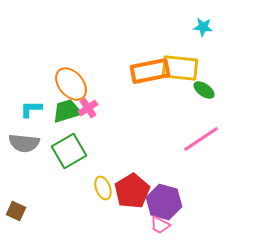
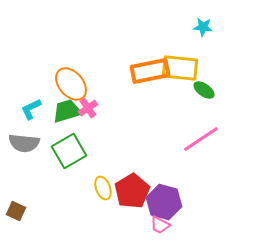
cyan L-shape: rotated 25 degrees counterclockwise
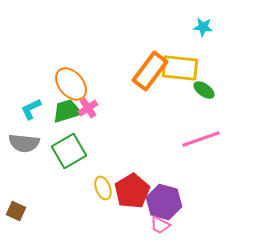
orange rectangle: rotated 42 degrees counterclockwise
pink line: rotated 15 degrees clockwise
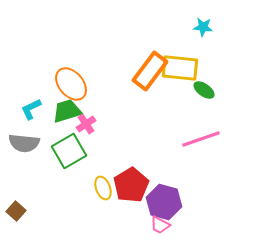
pink cross: moved 2 px left, 16 px down
red pentagon: moved 1 px left, 6 px up
brown square: rotated 18 degrees clockwise
